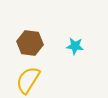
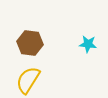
cyan star: moved 13 px right, 2 px up
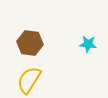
yellow semicircle: moved 1 px right
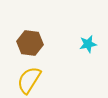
cyan star: rotated 18 degrees counterclockwise
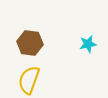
yellow semicircle: rotated 12 degrees counterclockwise
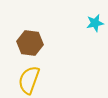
cyan star: moved 7 px right, 21 px up
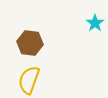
cyan star: rotated 24 degrees counterclockwise
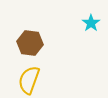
cyan star: moved 4 px left
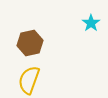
brown hexagon: rotated 20 degrees counterclockwise
